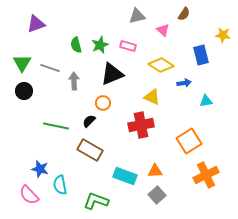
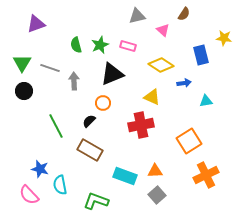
yellow star: moved 1 px right, 3 px down
green line: rotated 50 degrees clockwise
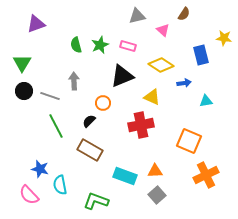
gray line: moved 28 px down
black triangle: moved 10 px right, 2 px down
orange square: rotated 35 degrees counterclockwise
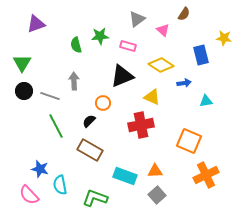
gray triangle: moved 3 px down; rotated 24 degrees counterclockwise
green star: moved 9 px up; rotated 18 degrees clockwise
green L-shape: moved 1 px left, 3 px up
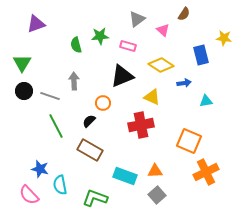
orange cross: moved 3 px up
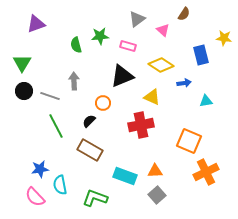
blue star: rotated 24 degrees counterclockwise
pink semicircle: moved 6 px right, 2 px down
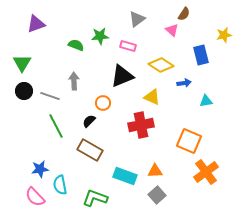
pink triangle: moved 9 px right
yellow star: moved 3 px up; rotated 21 degrees counterclockwise
green semicircle: rotated 126 degrees clockwise
orange cross: rotated 10 degrees counterclockwise
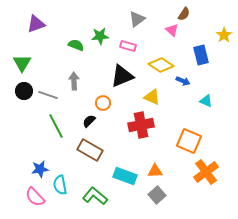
yellow star: rotated 21 degrees counterclockwise
blue arrow: moved 1 px left, 2 px up; rotated 32 degrees clockwise
gray line: moved 2 px left, 1 px up
cyan triangle: rotated 32 degrees clockwise
green L-shape: moved 2 px up; rotated 20 degrees clockwise
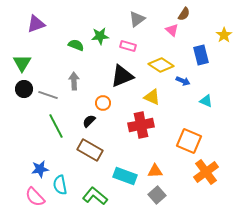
black circle: moved 2 px up
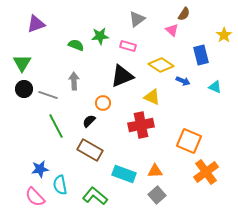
cyan triangle: moved 9 px right, 14 px up
cyan rectangle: moved 1 px left, 2 px up
